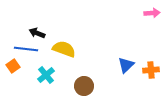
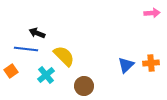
yellow semicircle: moved 7 px down; rotated 25 degrees clockwise
orange square: moved 2 px left, 5 px down
orange cross: moved 7 px up
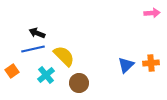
blue line: moved 7 px right; rotated 20 degrees counterclockwise
orange square: moved 1 px right
brown circle: moved 5 px left, 3 px up
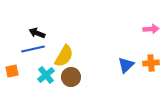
pink arrow: moved 1 px left, 16 px down
yellow semicircle: rotated 75 degrees clockwise
orange square: rotated 24 degrees clockwise
brown circle: moved 8 px left, 6 px up
